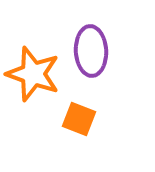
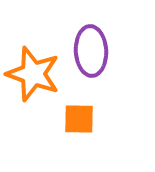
orange square: rotated 20 degrees counterclockwise
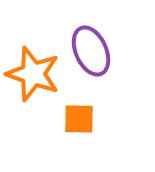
purple ellipse: rotated 21 degrees counterclockwise
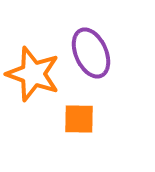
purple ellipse: moved 2 px down
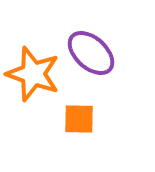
purple ellipse: rotated 24 degrees counterclockwise
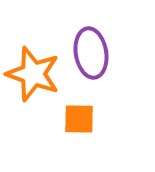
purple ellipse: rotated 39 degrees clockwise
